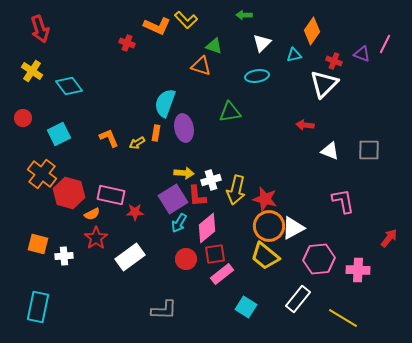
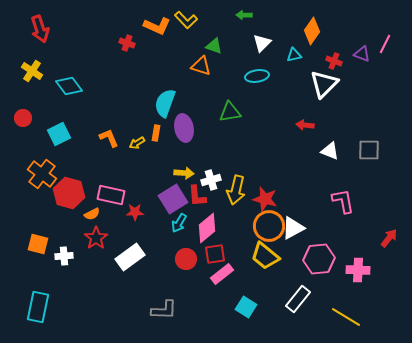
yellow line at (343, 318): moved 3 px right, 1 px up
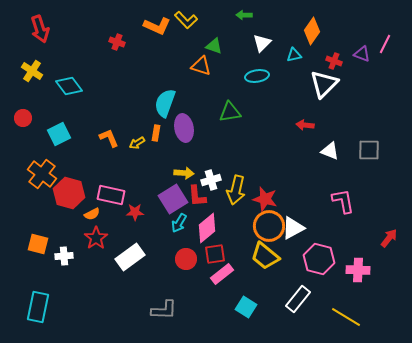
red cross at (127, 43): moved 10 px left, 1 px up
pink hexagon at (319, 259): rotated 20 degrees clockwise
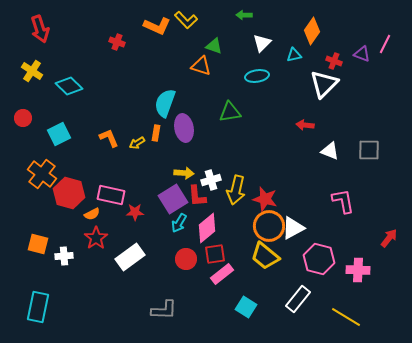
cyan diamond at (69, 86): rotated 8 degrees counterclockwise
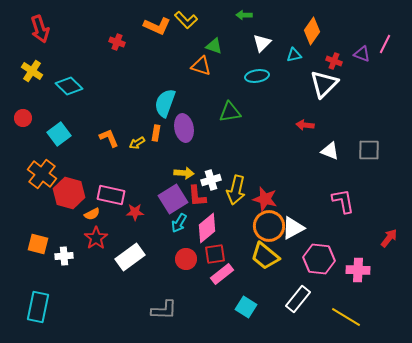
cyan square at (59, 134): rotated 10 degrees counterclockwise
pink hexagon at (319, 259): rotated 8 degrees counterclockwise
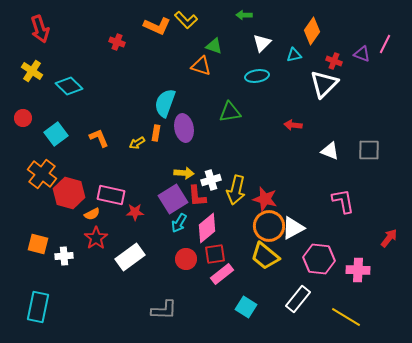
red arrow at (305, 125): moved 12 px left
cyan square at (59, 134): moved 3 px left
orange L-shape at (109, 138): moved 10 px left
